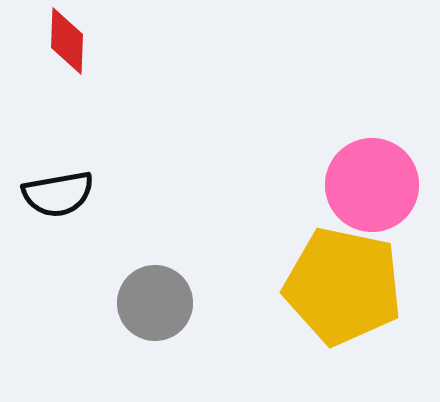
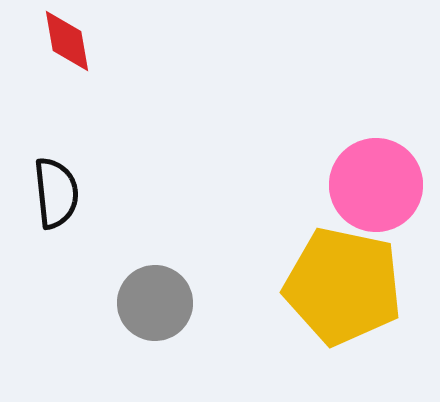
red diamond: rotated 12 degrees counterclockwise
pink circle: moved 4 px right
black semicircle: moved 2 px left, 1 px up; rotated 86 degrees counterclockwise
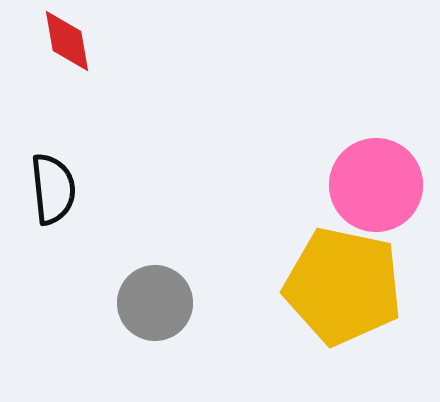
black semicircle: moved 3 px left, 4 px up
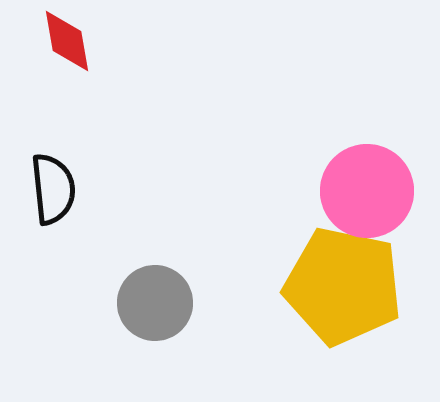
pink circle: moved 9 px left, 6 px down
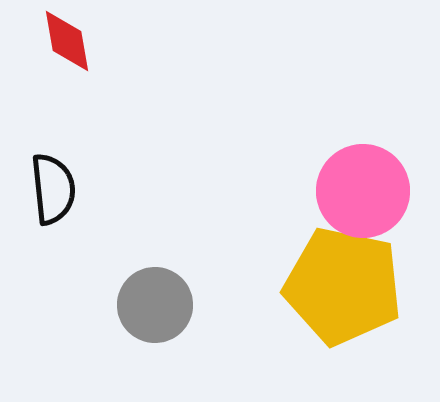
pink circle: moved 4 px left
gray circle: moved 2 px down
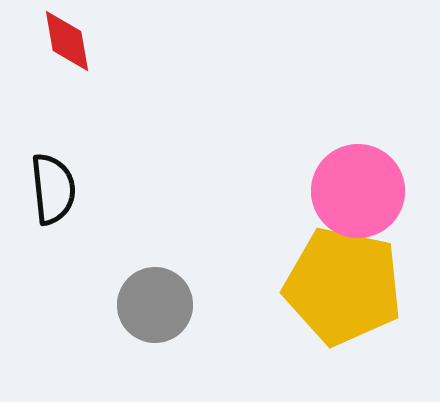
pink circle: moved 5 px left
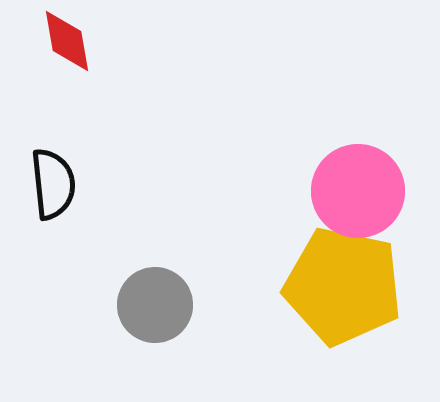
black semicircle: moved 5 px up
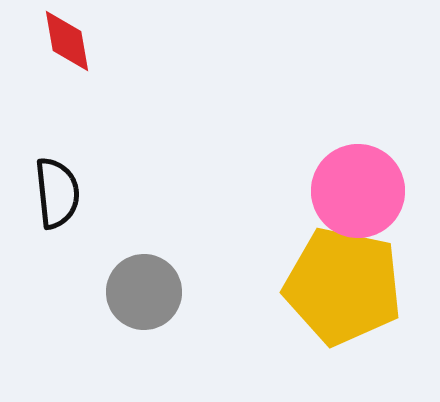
black semicircle: moved 4 px right, 9 px down
gray circle: moved 11 px left, 13 px up
